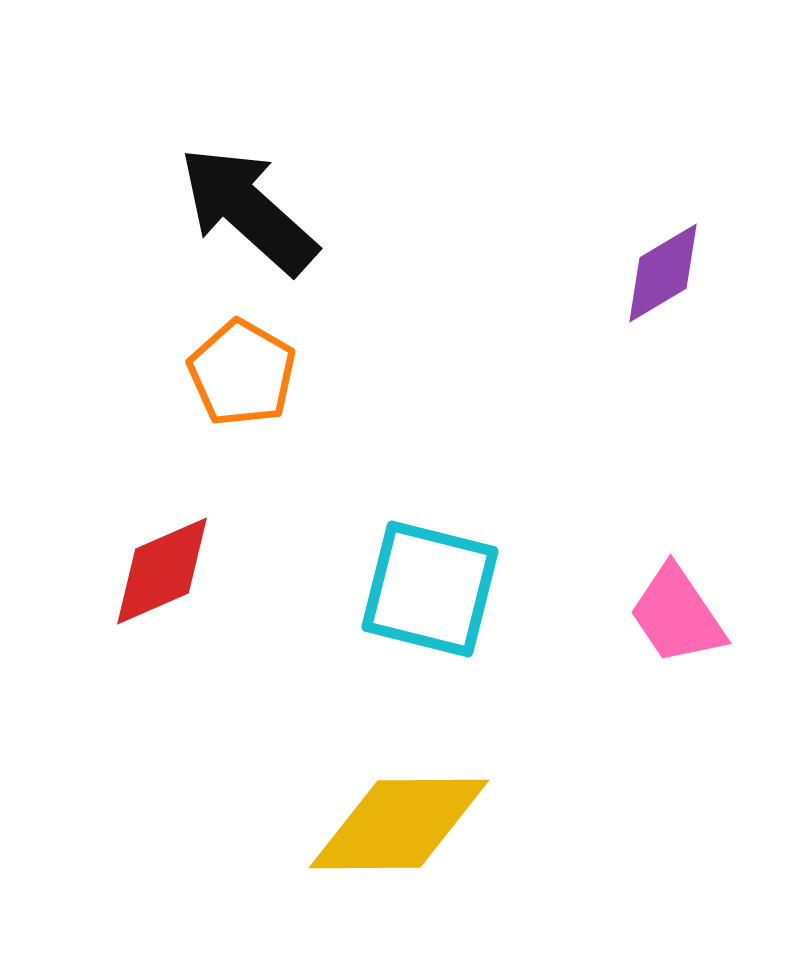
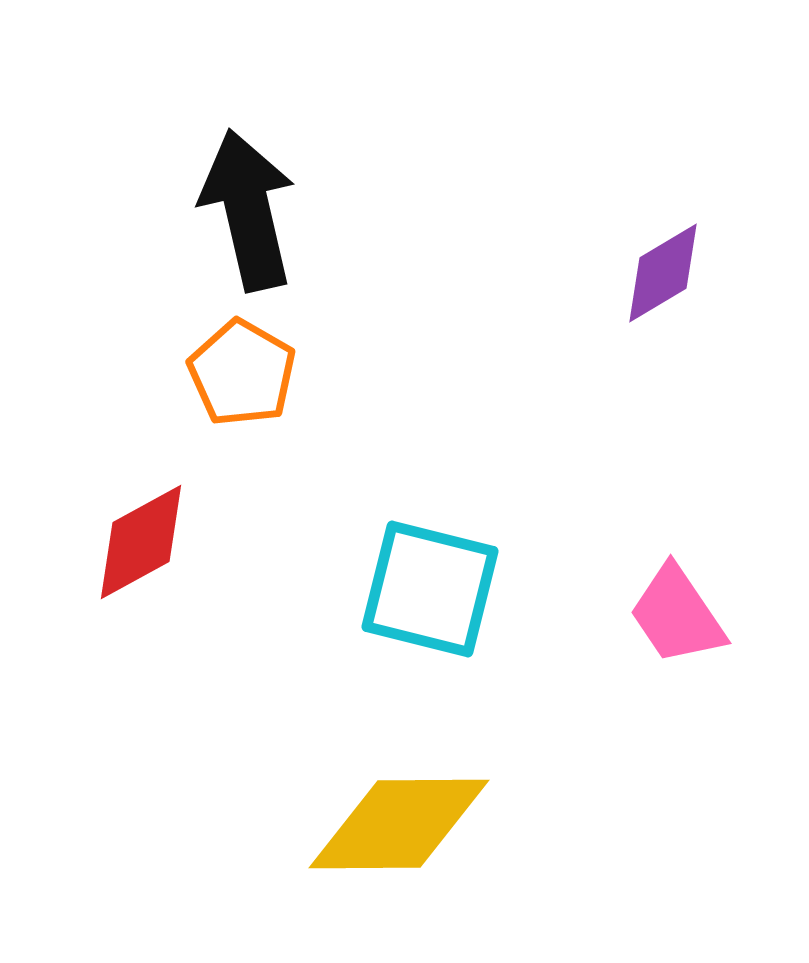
black arrow: rotated 35 degrees clockwise
red diamond: moved 21 px left, 29 px up; rotated 5 degrees counterclockwise
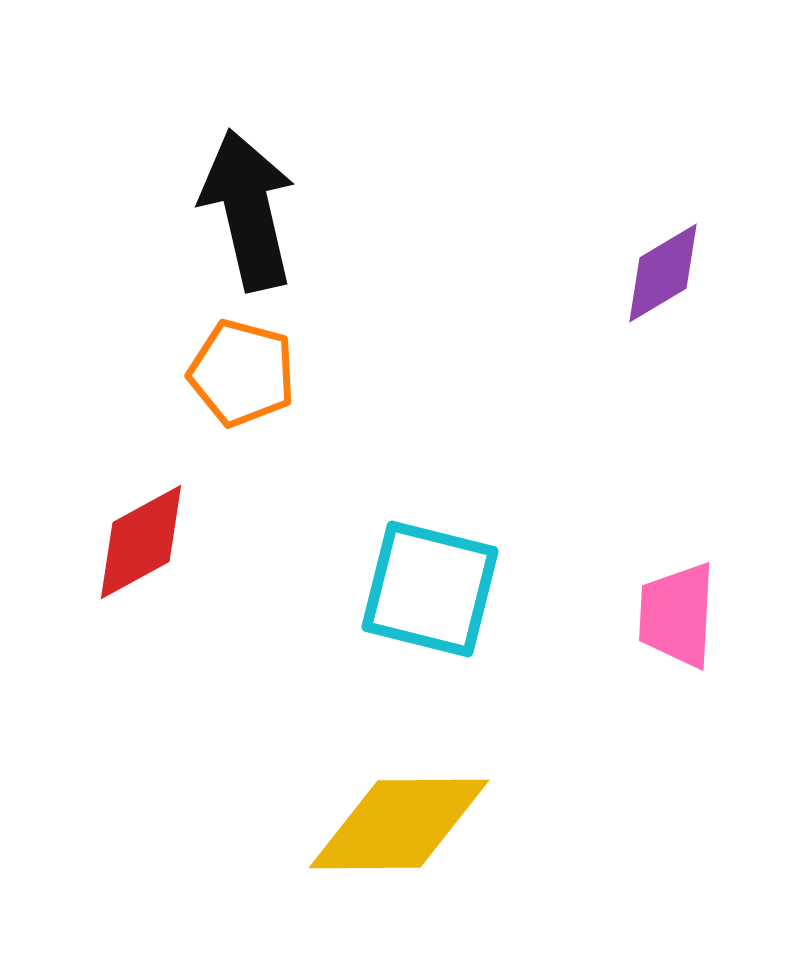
orange pentagon: rotated 15 degrees counterclockwise
pink trapezoid: rotated 37 degrees clockwise
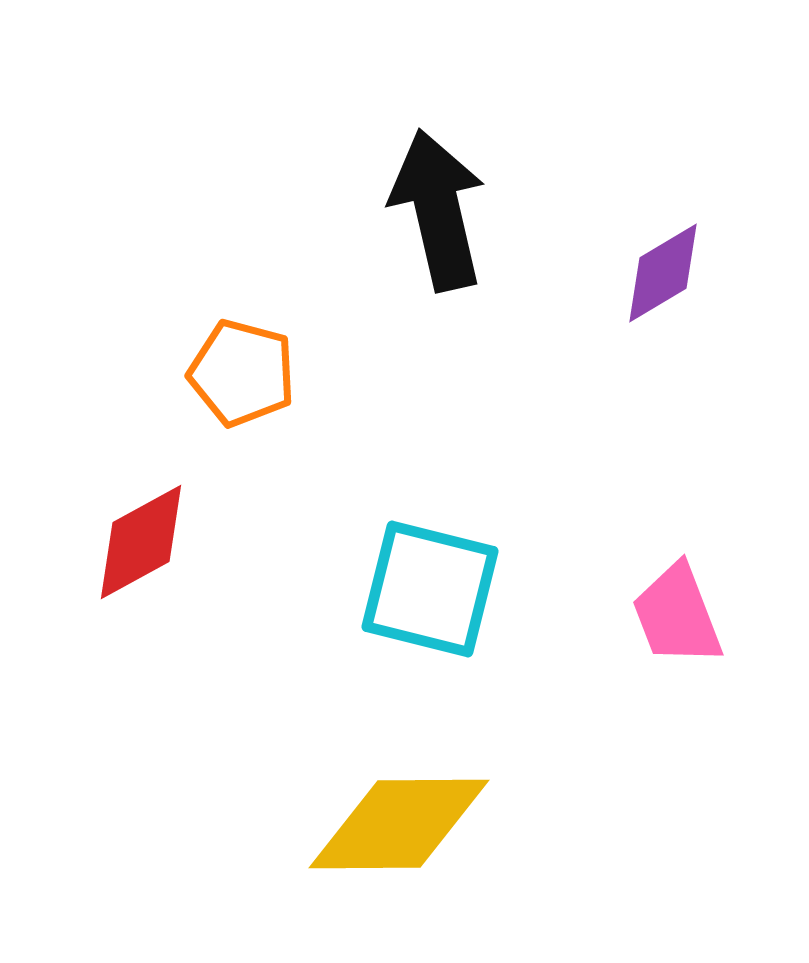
black arrow: moved 190 px right
pink trapezoid: rotated 24 degrees counterclockwise
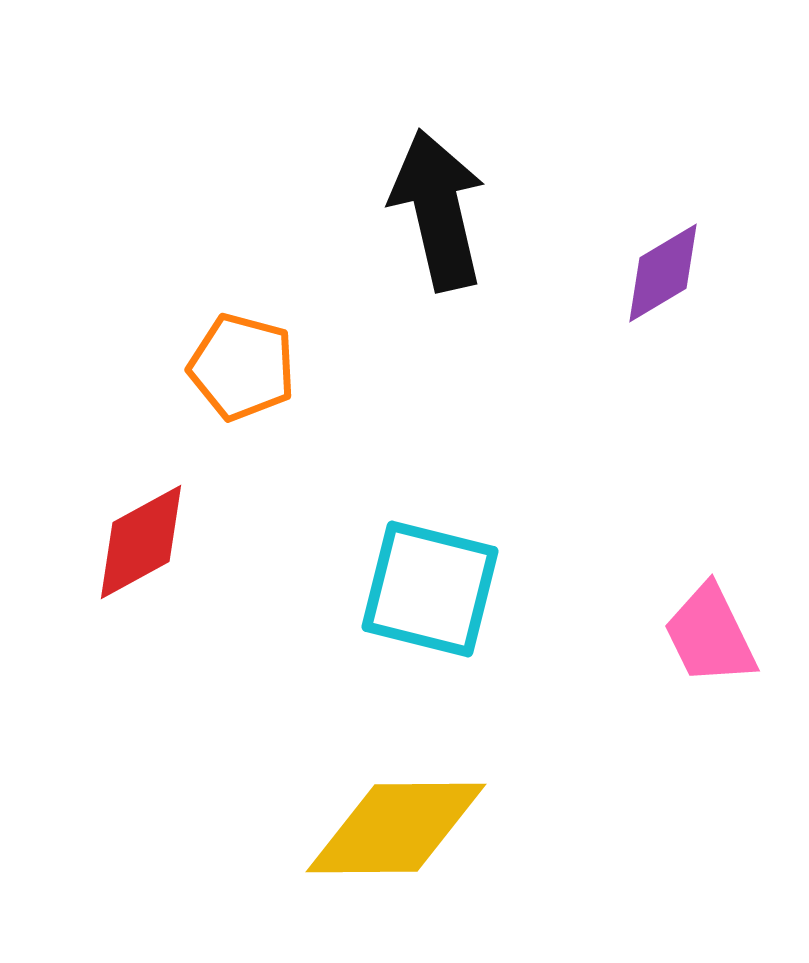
orange pentagon: moved 6 px up
pink trapezoid: moved 33 px right, 20 px down; rotated 5 degrees counterclockwise
yellow diamond: moved 3 px left, 4 px down
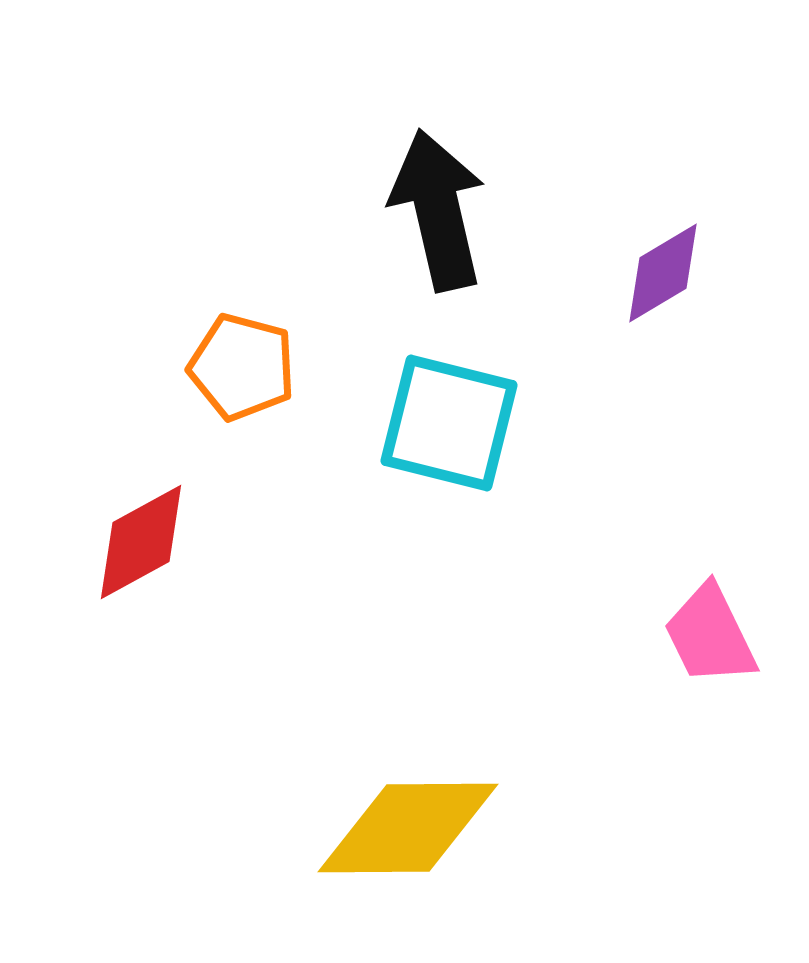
cyan square: moved 19 px right, 166 px up
yellow diamond: moved 12 px right
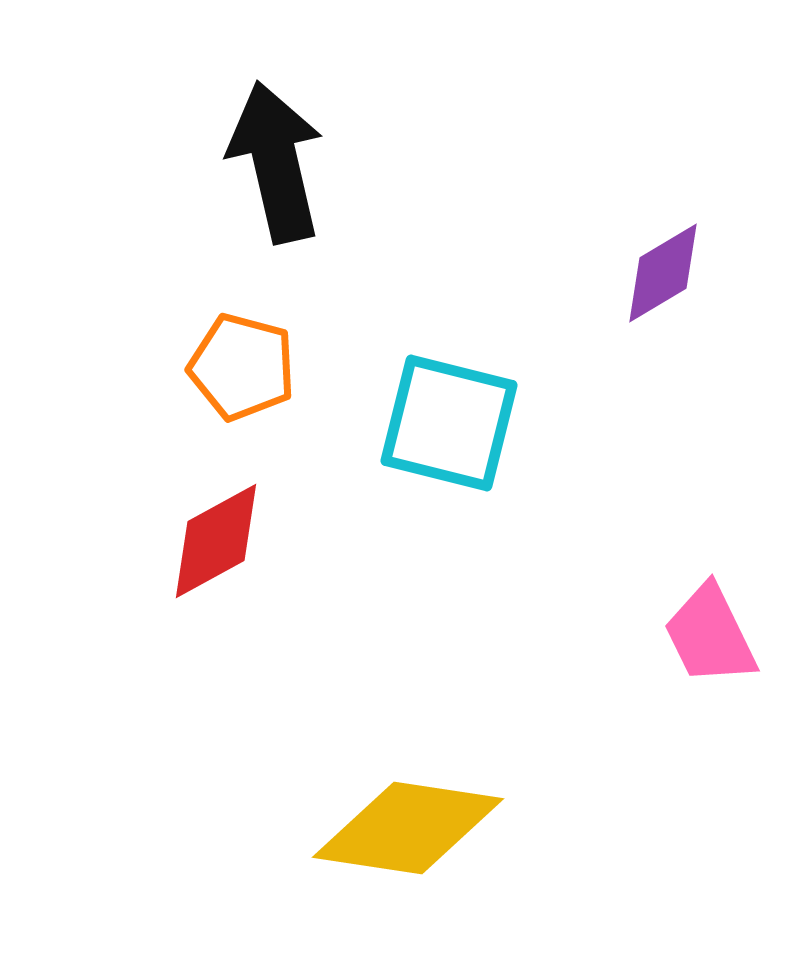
black arrow: moved 162 px left, 48 px up
red diamond: moved 75 px right, 1 px up
yellow diamond: rotated 9 degrees clockwise
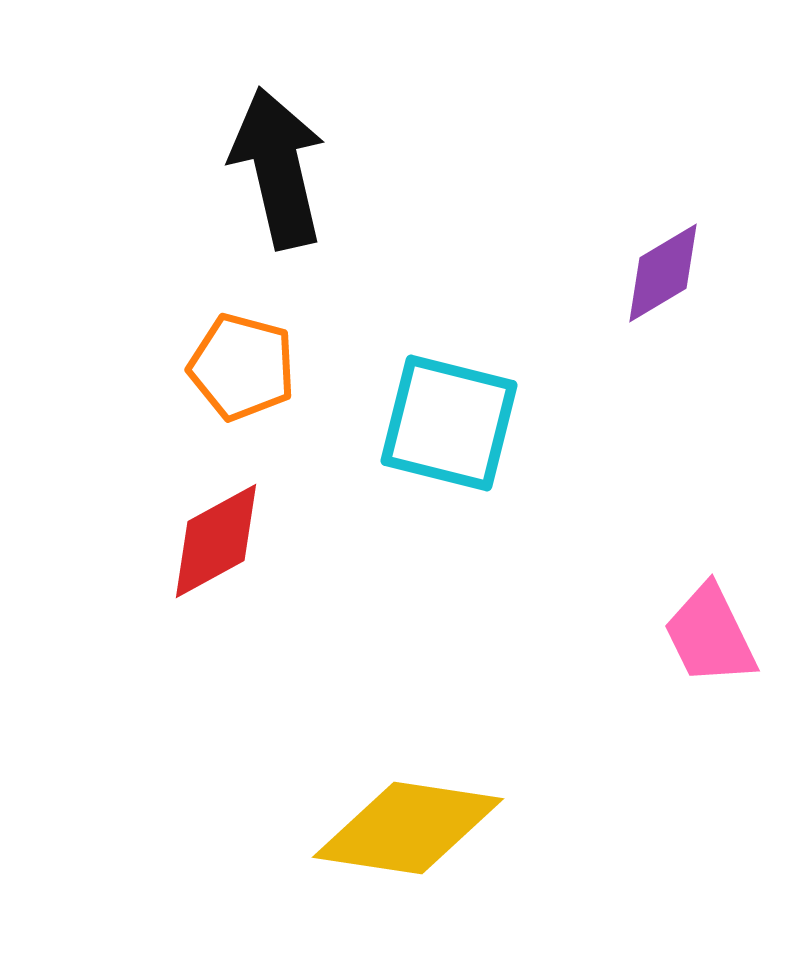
black arrow: moved 2 px right, 6 px down
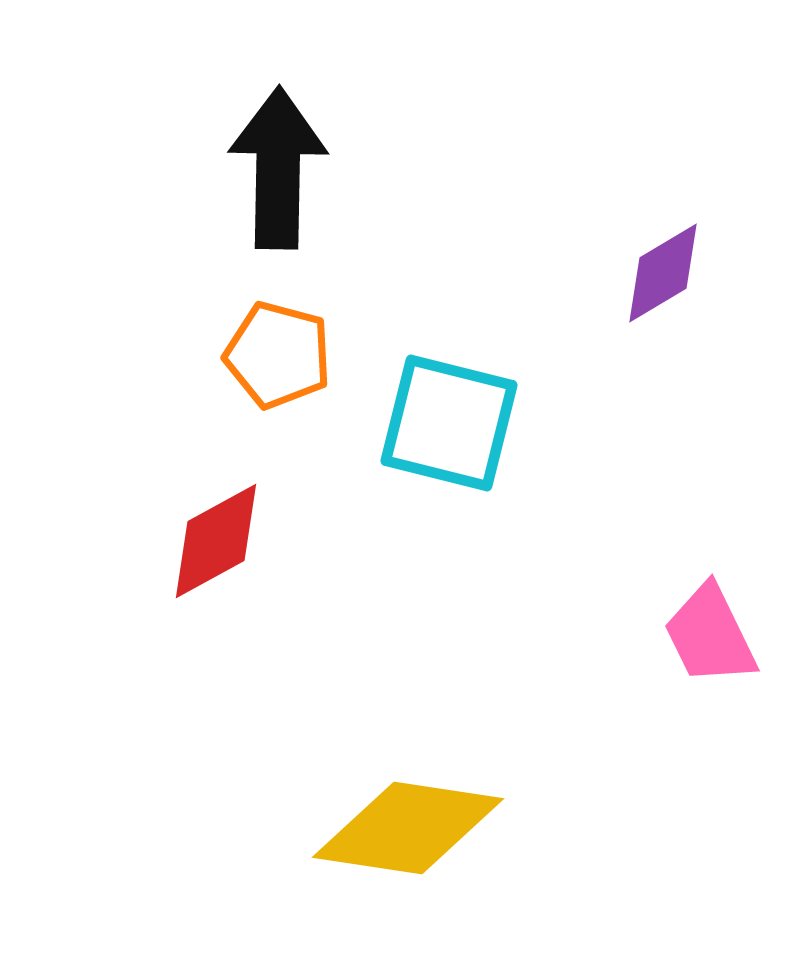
black arrow: rotated 14 degrees clockwise
orange pentagon: moved 36 px right, 12 px up
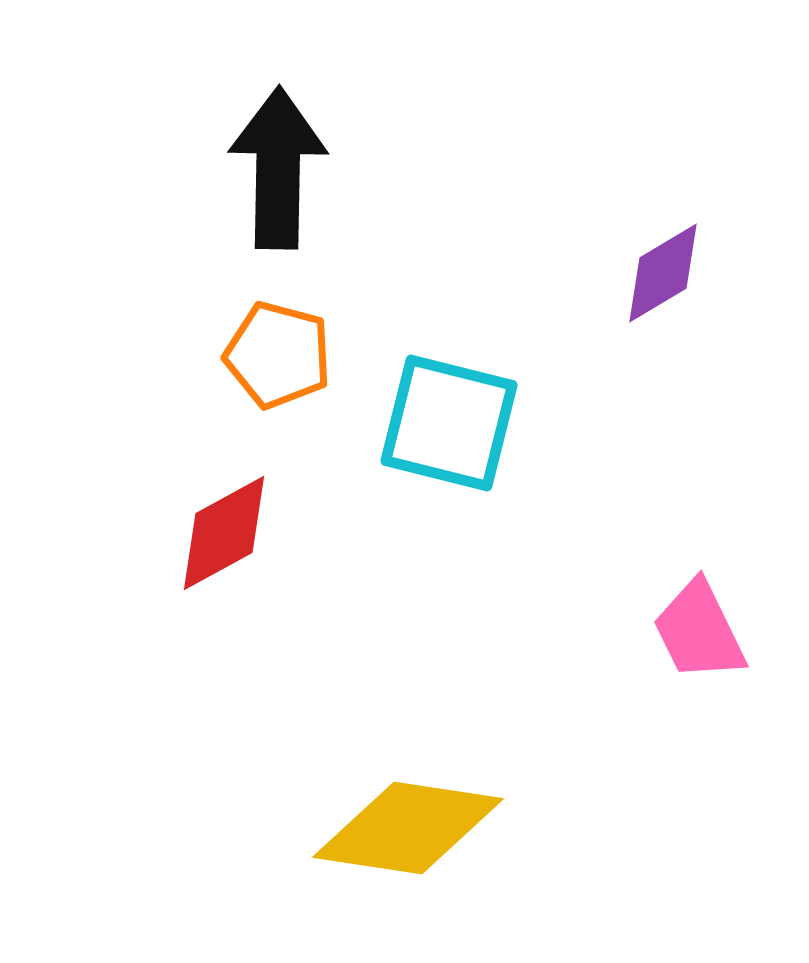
red diamond: moved 8 px right, 8 px up
pink trapezoid: moved 11 px left, 4 px up
